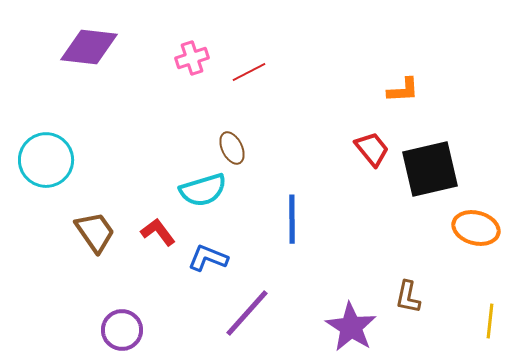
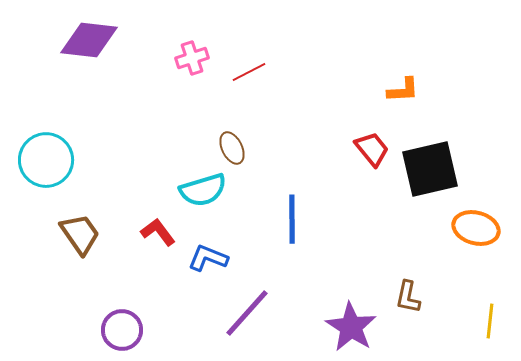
purple diamond: moved 7 px up
brown trapezoid: moved 15 px left, 2 px down
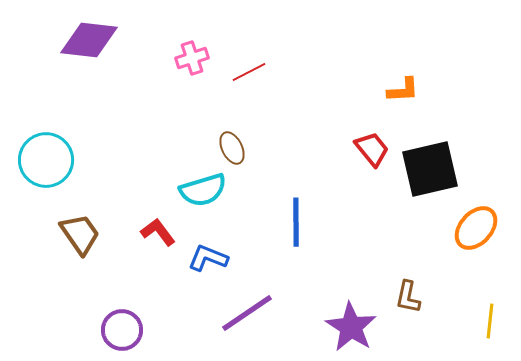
blue line: moved 4 px right, 3 px down
orange ellipse: rotated 63 degrees counterclockwise
purple line: rotated 14 degrees clockwise
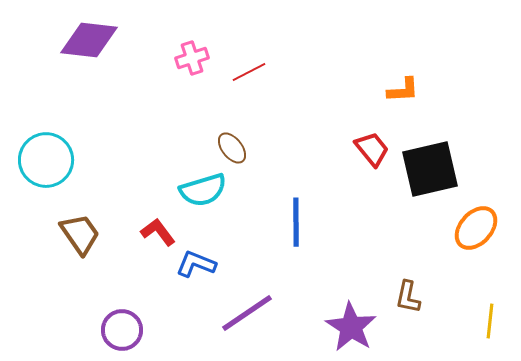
brown ellipse: rotated 12 degrees counterclockwise
blue L-shape: moved 12 px left, 6 px down
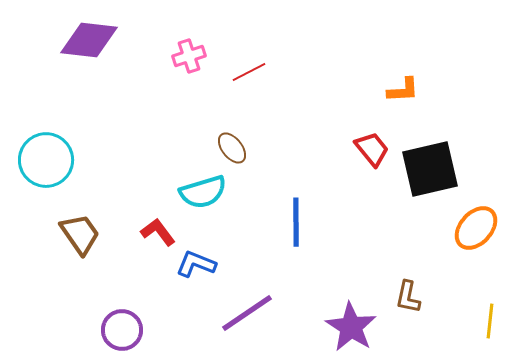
pink cross: moved 3 px left, 2 px up
cyan semicircle: moved 2 px down
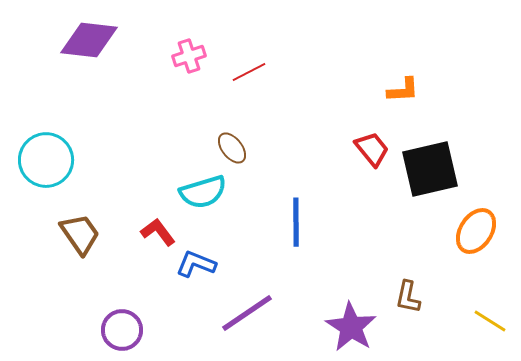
orange ellipse: moved 3 px down; rotated 9 degrees counterclockwise
yellow line: rotated 64 degrees counterclockwise
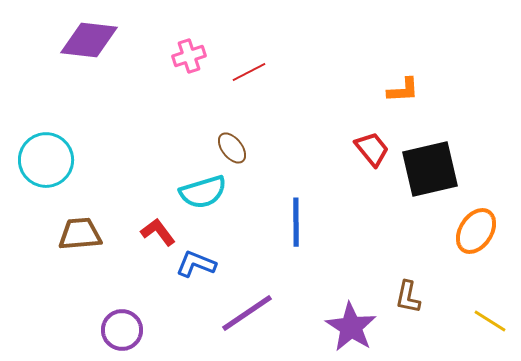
brown trapezoid: rotated 60 degrees counterclockwise
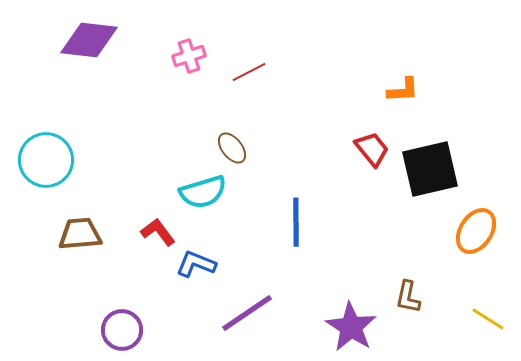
yellow line: moved 2 px left, 2 px up
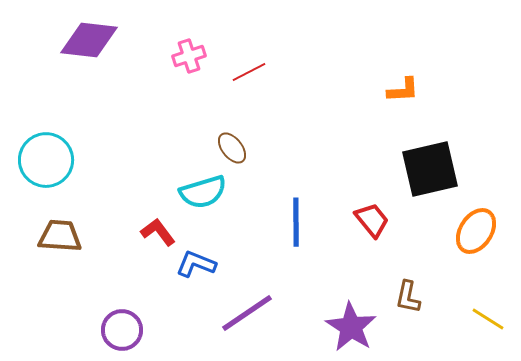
red trapezoid: moved 71 px down
brown trapezoid: moved 20 px left, 2 px down; rotated 9 degrees clockwise
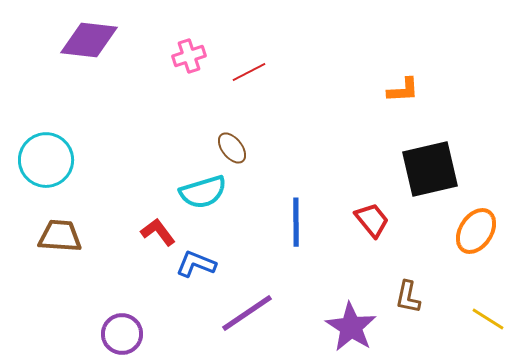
purple circle: moved 4 px down
